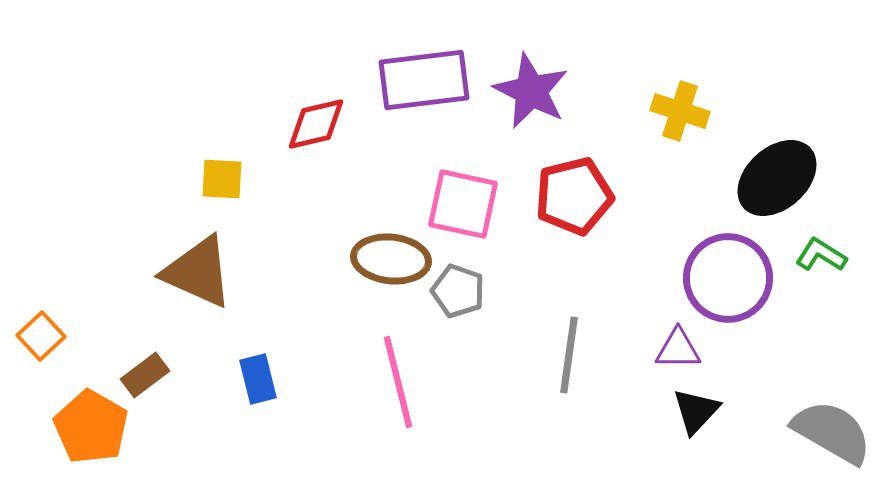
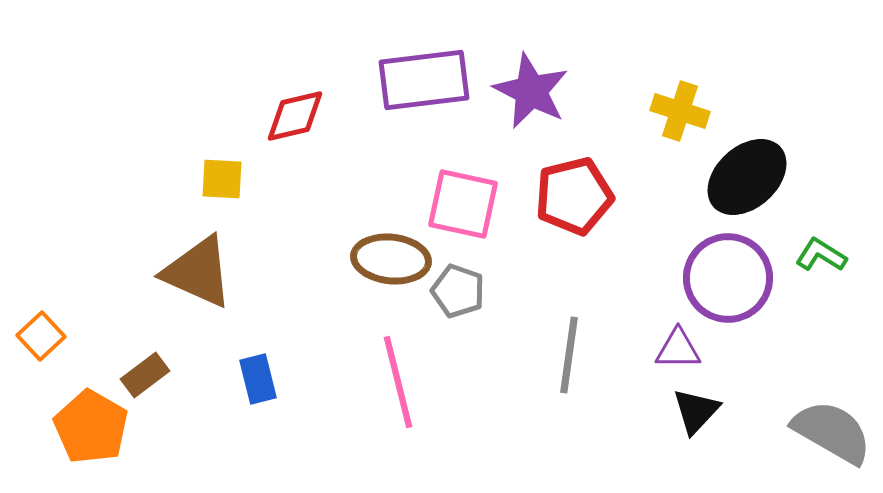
red diamond: moved 21 px left, 8 px up
black ellipse: moved 30 px left, 1 px up
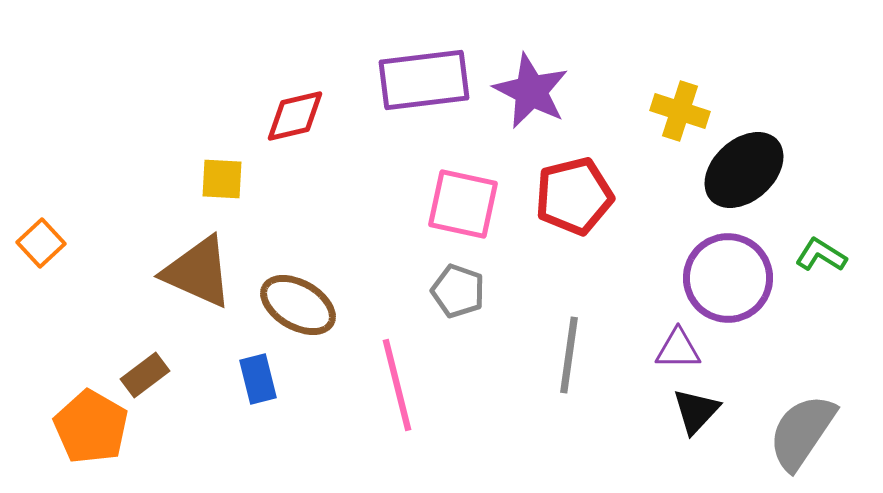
black ellipse: moved 3 px left, 7 px up
brown ellipse: moved 93 px left, 46 px down; rotated 24 degrees clockwise
orange square: moved 93 px up
pink line: moved 1 px left, 3 px down
gray semicircle: moved 30 px left; rotated 86 degrees counterclockwise
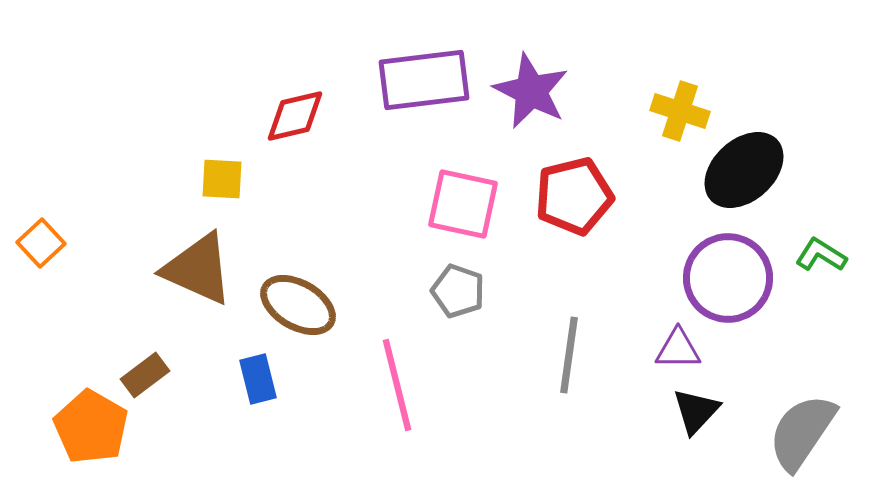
brown triangle: moved 3 px up
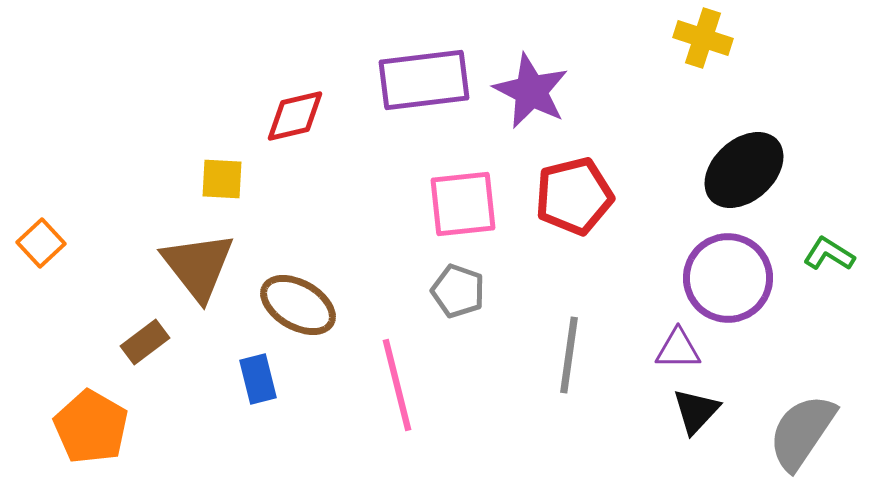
yellow cross: moved 23 px right, 73 px up
pink square: rotated 18 degrees counterclockwise
green L-shape: moved 8 px right, 1 px up
brown triangle: moved 3 px up; rotated 28 degrees clockwise
brown rectangle: moved 33 px up
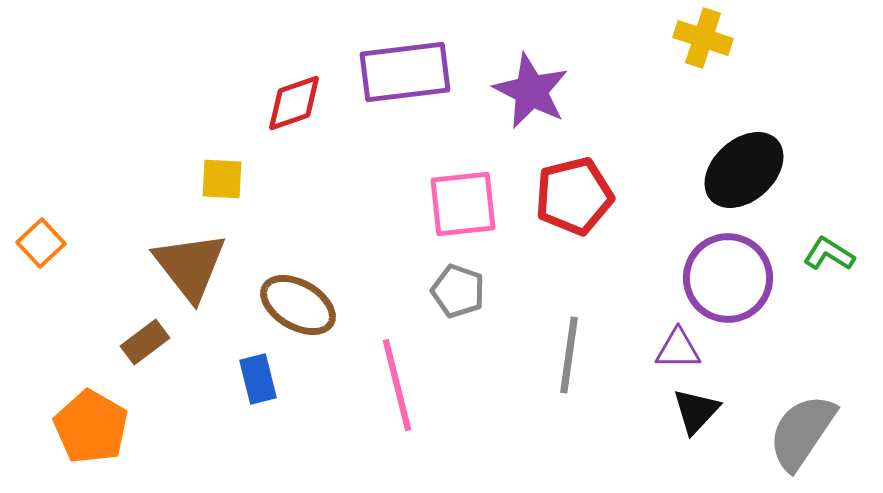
purple rectangle: moved 19 px left, 8 px up
red diamond: moved 1 px left, 13 px up; rotated 6 degrees counterclockwise
brown triangle: moved 8 px left
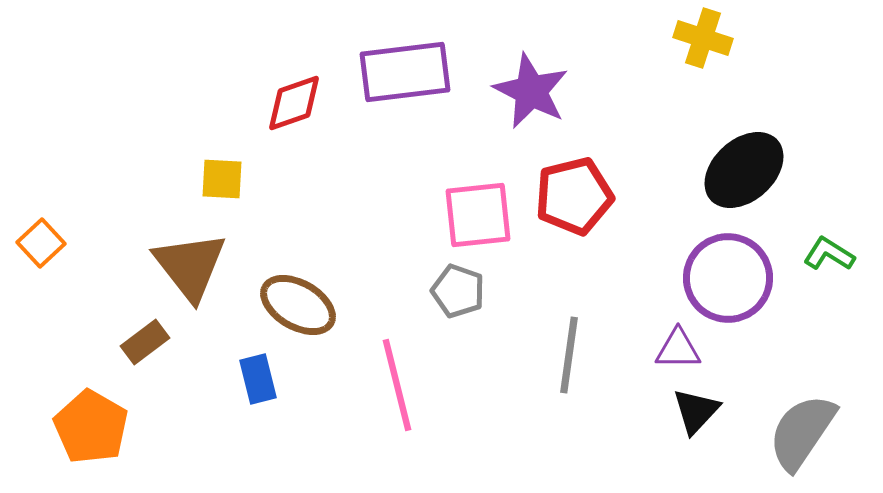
pink square: moved 15 px right, 11 px down
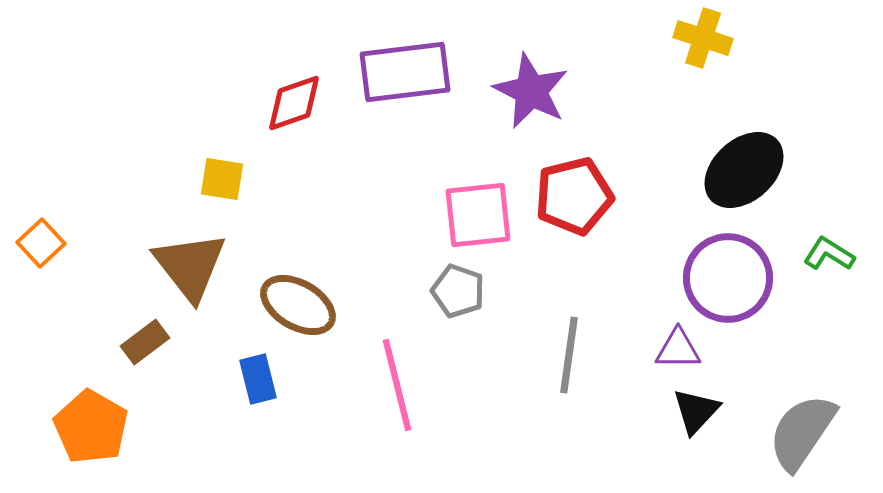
yellow square: rotated 6 degrees clockwise
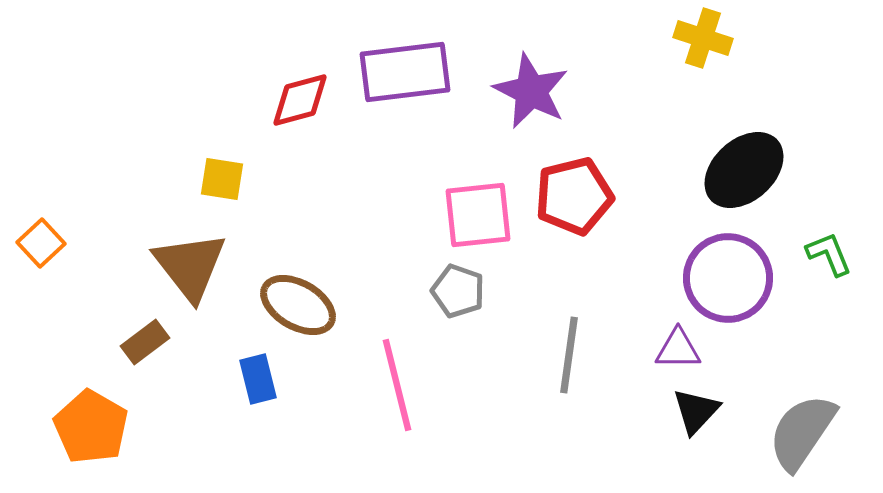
red diamond: moved 6 px right, 3 px up; rotated 4 degrees clockwise
green L-shape: rotated 36 degrees clockwise
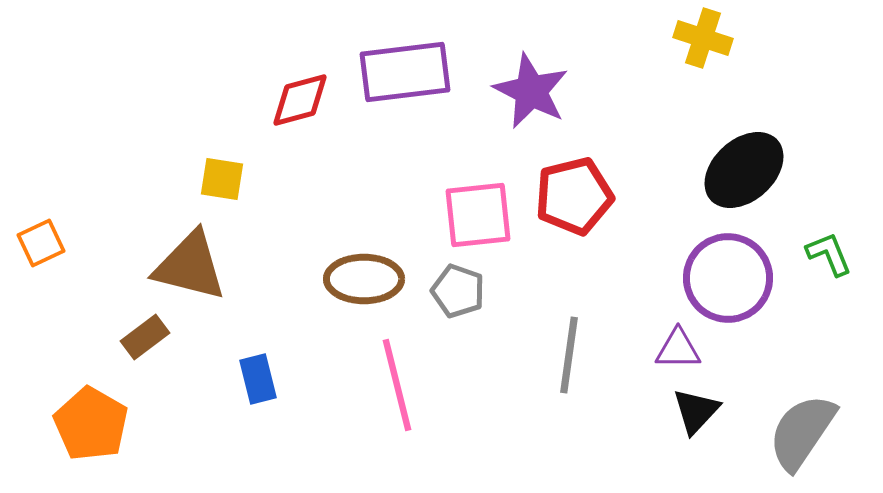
orange square: rotated 18 degrees clockwise
brown triangle: rotated 38 degrees counterclockwise
brown ellipse: moved 66 px right, 26 px up; rotated 30 degrees counterclockwise
brown rectangle: moved 5 px up
orange pentagon: moved 3 px up
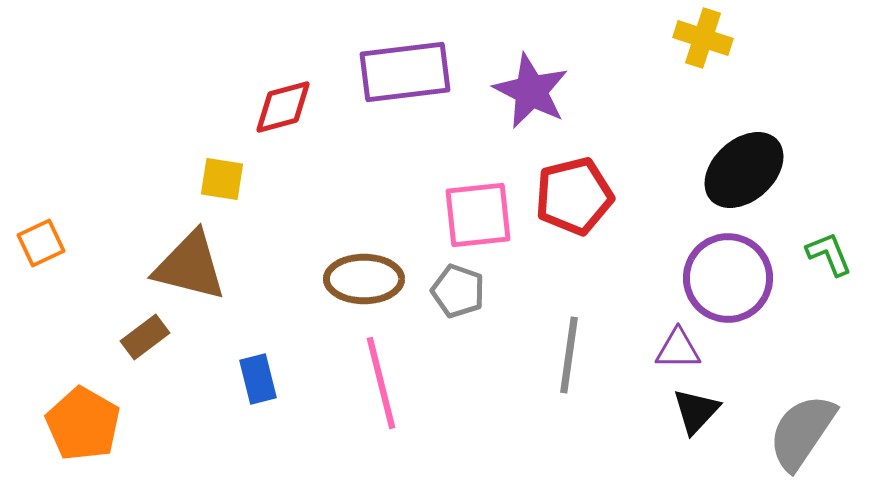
red diamond: moved 17 px left, 7 px down
pink line: moved 16 px left, 2 px up
orange pentagon: moved 8 px left
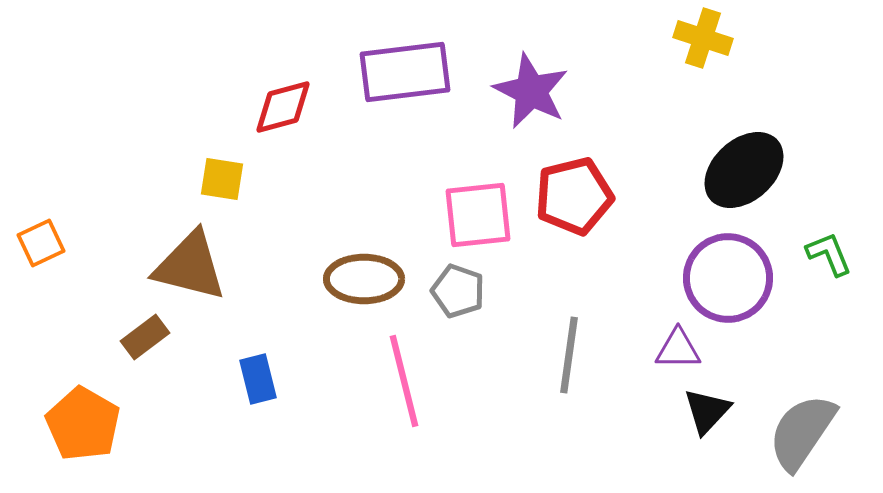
pink line: moved 23 px right, 2 px up
black triangle: moved 11 px right
